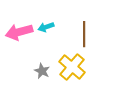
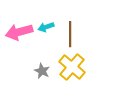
brown line: moved 14 px left
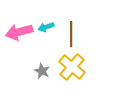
brown line: moved 1 px right
